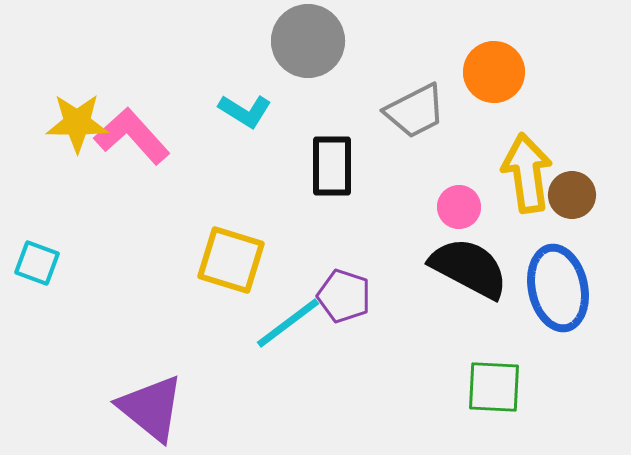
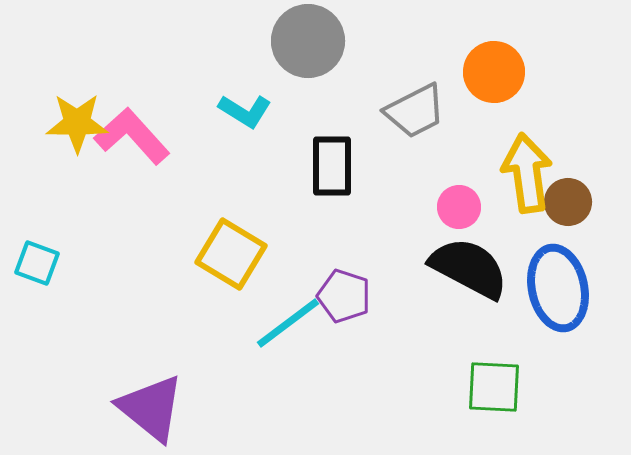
brown circle: moved 4 px left, 7 px down
yellow square: moved 6 px up; rotated 14 degrees clockwise
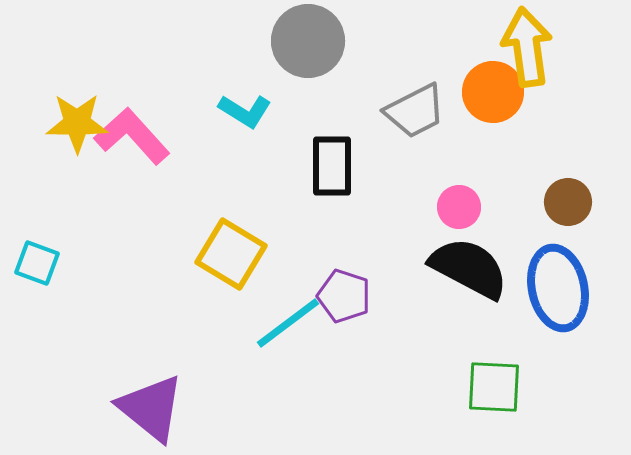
orange circle: moved 1 px left, 20 px down
yellow arrow: moved 126 px up
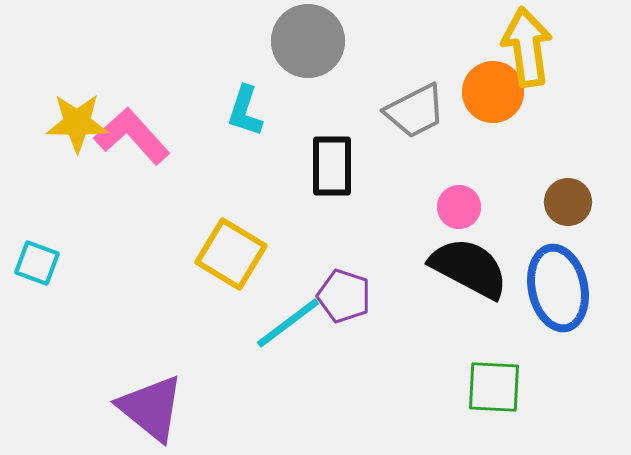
cyan L-shape: rotated 76 degrees clockwise
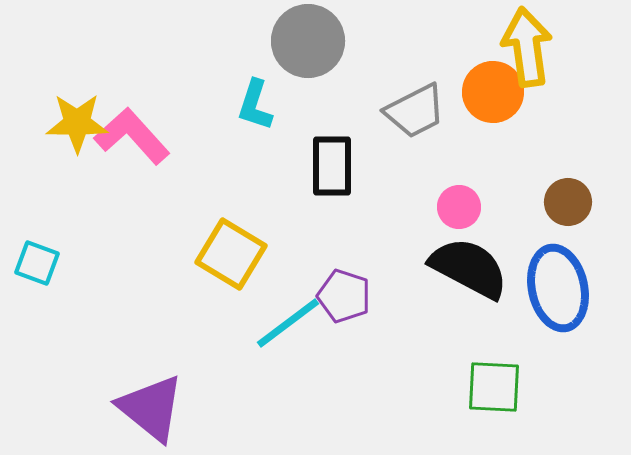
cyan L-shape: moved 10 px right, 6 px up
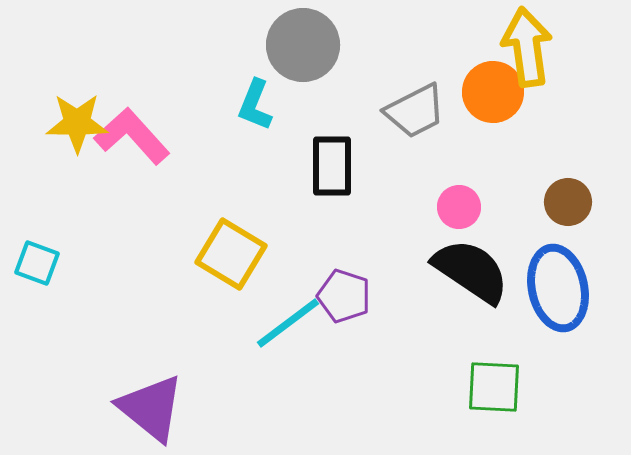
gray circle: moved 5 px left, 4 px down
cyan L-shape: rotated 4 degrees clockwise
black semicircle: moved 2 px right, 3 px down; rotated 6 degrees clockwise
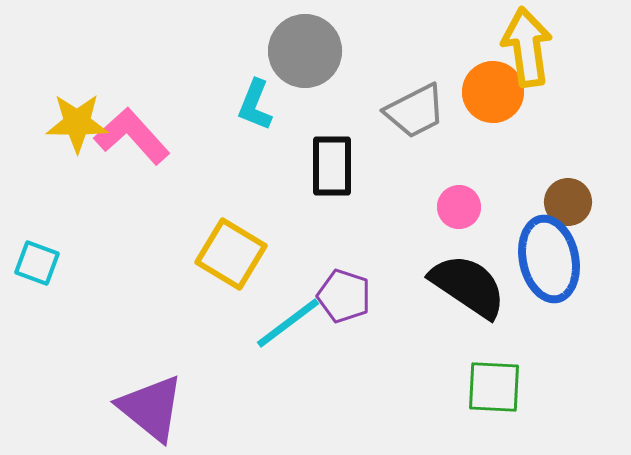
gray circle: moved 2 px right, 6 px down
black semicircle: moved 3 px left, 15 px down
blue ellipse: moved 9 px left, 29 px up
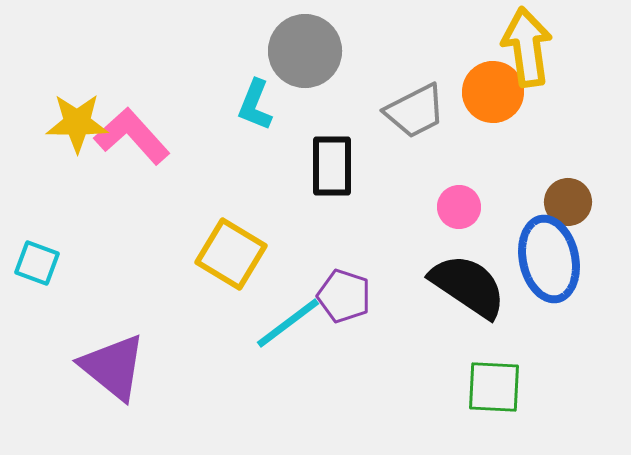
purple triangle: moved 38 px left, 41 px up
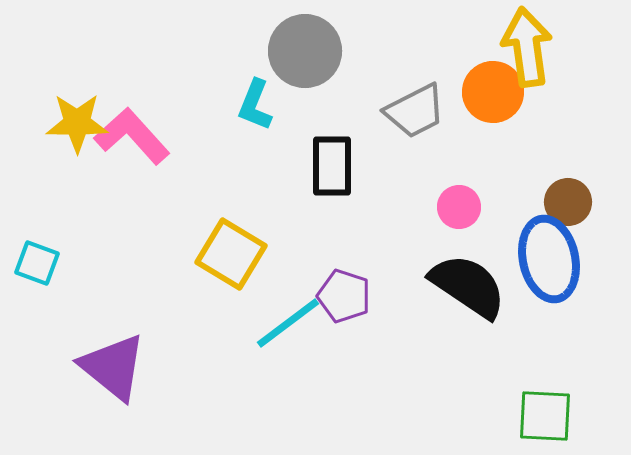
green square: moved 51 px right, 29 px down
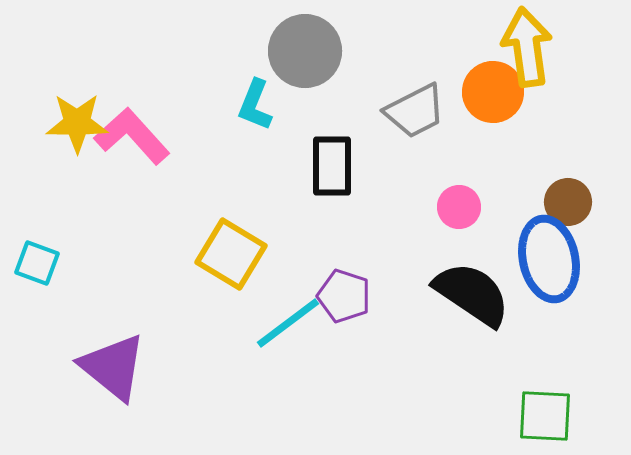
black semicircle: moved 4 px right, 8 px down
